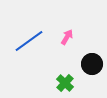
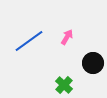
black circle: moved 1 px right, 1 px up
green cross: moved 1 px left, 2 px down
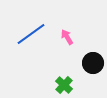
pink arrow: rotated 63 degrees counterclockwise
blue line: moved 2 px right, 7 px up
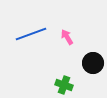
blue line: rotated 16 degrees clockwise
green cross: rotated 24 degrees counterclockwise
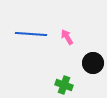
blue line: rotated 24 degrees clockwise
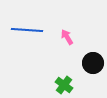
blue line: moved 4 px left, 4 px up
green cross: rotated 18 degrees clockwise
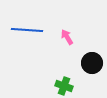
black circle: moved 1 px left
green cross: moved 1 px down; rotated 18 degrees counterclockwise
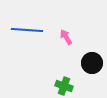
pink arrow: moved 1 px left
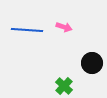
pink arrow: moved 2 px left, 10 px up; rotated 140 degrees clockwise
green cross: rotated 24 degrees clockwise
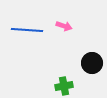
pink arrow: moved 1 px up
green cross: rotated 36 degrees clockwise
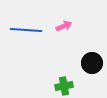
pink arrow: rotated 42 degrees counterclockwise
blue line: moved 1 px left
